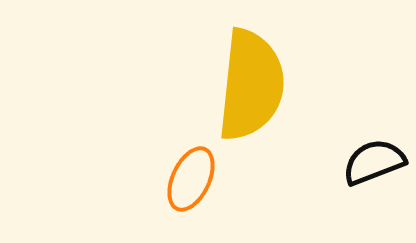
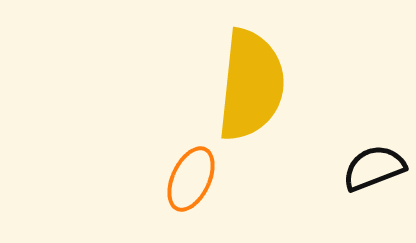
black semicircle: moved 6 px down
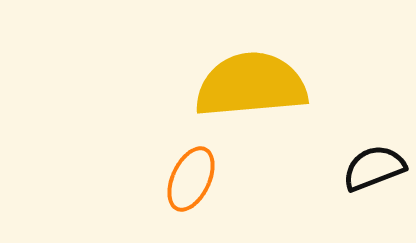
yellow semicircle: rotated 101 degrees counterclockwise
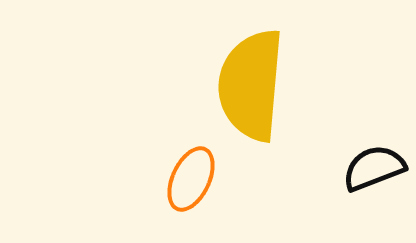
yellow semicircle: rotated 80 degrees counterclockwise
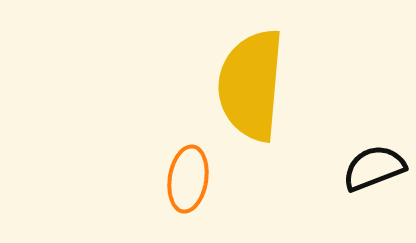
orange ellipse: moved 3 px left; rotated 16 degrees counterclockwise
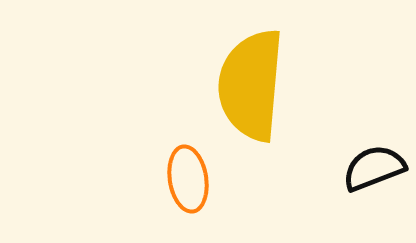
orange ellipse: rotated 18 degrees counterclockwise
